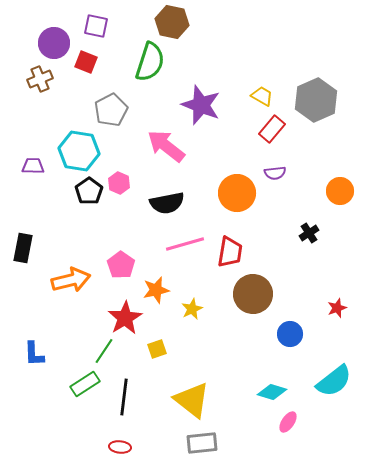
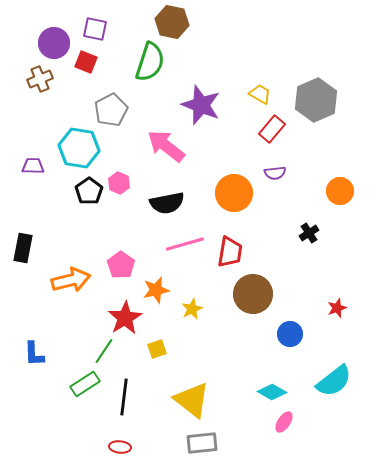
purple square at (96, 26): moved 1 px left, 3 px down
yellow trapezoid at (262, 96): moved 2 px left, 2 px up
cyan hexagon at (79, 151): moved 3 px up
orange circle at (237, 193): moved 3 px left
cyan diamond at (272, 392): rotated 12 degrees clockwise
pink ellipse at (288, 422): moved 4 px left
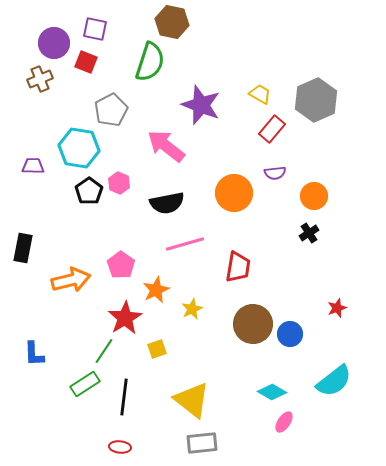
orange circle at (340, 191): moved 26 px left, 5 px down
red trapezoid at (230, 252): moved 8 px right, 15 px down
orange star at (156, 290): rotated 12 degrees counterclockwise
brown circle at (253, 294): moved 30 px down
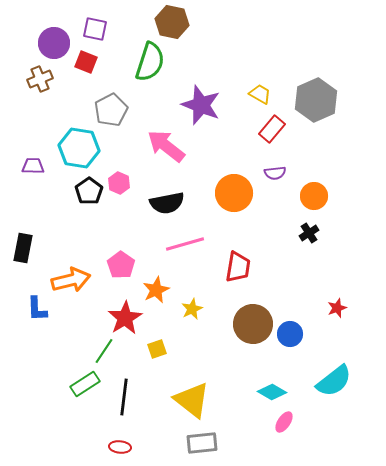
blue L-shape at (34, 354): moved 3 px right, 45 px up
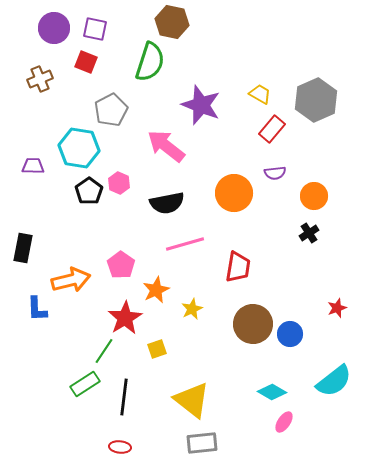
purple circle at (54, 43): moved 15 px up
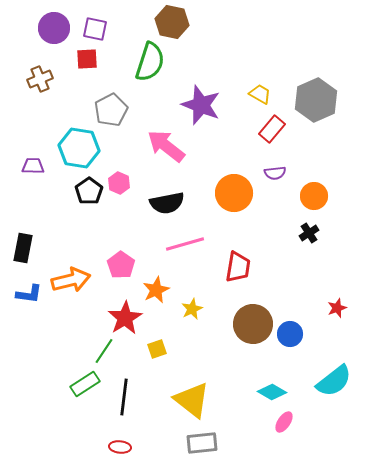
red square at (86, 62): moved 1 px right, 3 px up; rotated 25 degrees counterclockwise
blue L-shape at (37, 309): moved 8 px left, 15 px up; rotated 80 degrees counterclockwise
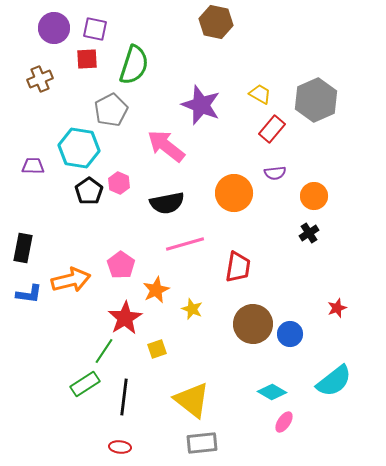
brown hexagon at (172, 22): moved 44 px right
green semicircle at (150, 62): moved 16 px left, 3 px down
yellow star at (192, 309): rotated 25 degrees counterclockwise
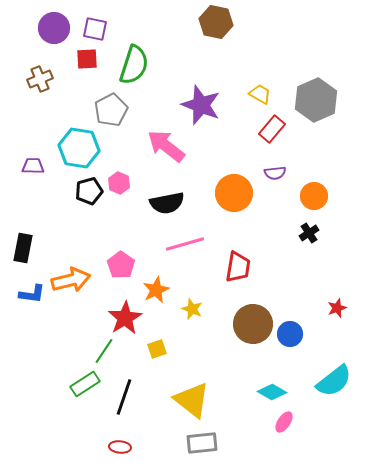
black pentagon at (89, 191): rotated 20 degrees clockwise
blue L-shape at (29, 294): moved 3 px right
black line at (124, 397): rotated 12 degrees clockwise
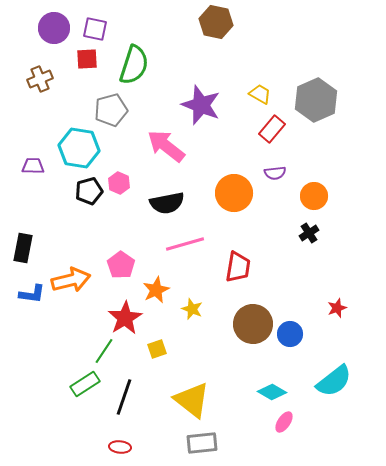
gray pentagon at (111, 110): rotated 12 degrees clockwise
